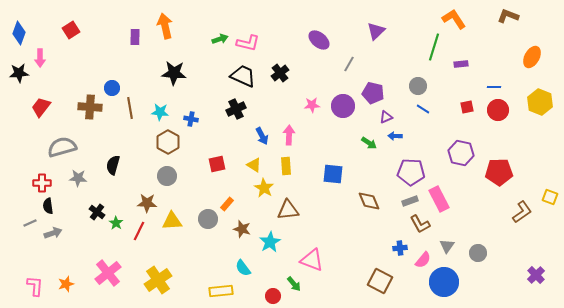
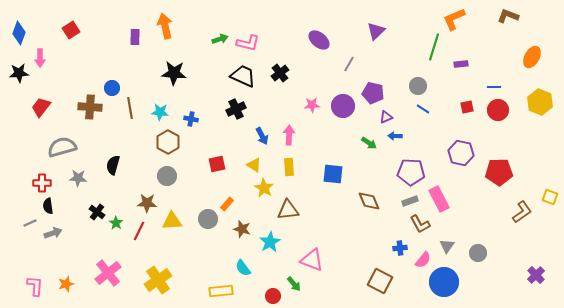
orange L-shape at (454, 19): rotated 80 degrees counterclockwise
yellow rectangle at (286, 166): moved 3 px right, 1 px down
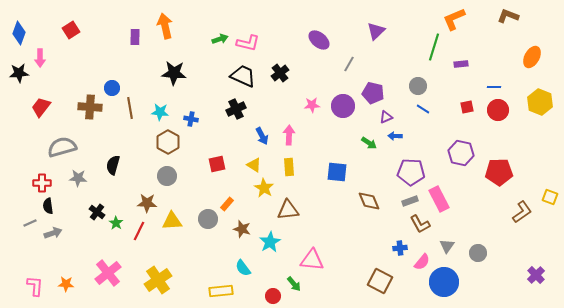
blue square at (333, 174): moved 4 px right, 2 px up
pink triangle at (312, 260): rotated 15 degrees counterclockwise
pink semicircle at (423, 260): moved 1 px left, 2 px down
orange star at (66, 284): rotated 21 degrees clockwise
